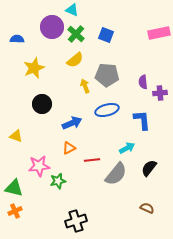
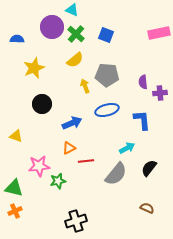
red line: moved 6 px left, 1 px down
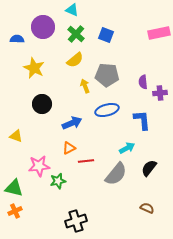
purple circle: moved 9 px left
yellow star: rotated 25 degrees counterclockwise
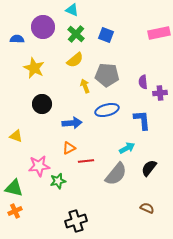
blue arrow: rotated 18 degrees clockwise
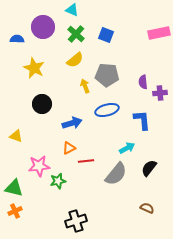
blue arrow: rotated 12 degrees counterclockwise
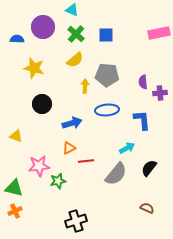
blue square: rotated 21 degrees counterclockwise
yellow star: rotated 10 degrees counterclockwise
yellow arrow: rotated 24 degrees clockwise
blue ellipse: rotated 10 degrees clockwise
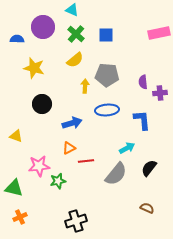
orange cross: moved 5 px right, 6 px down
